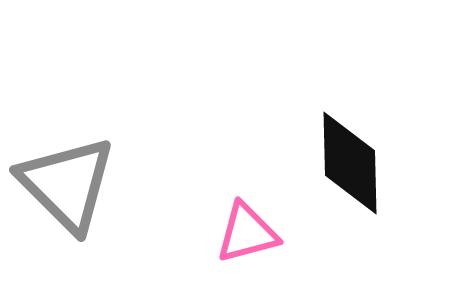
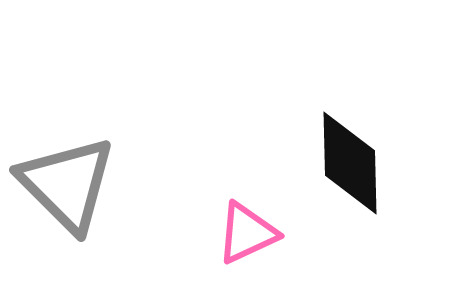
pink triangle: rotated 10 degrees counterclockwise
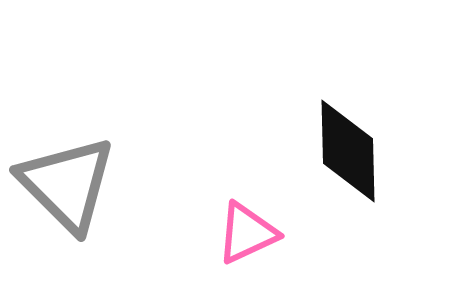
black diamond: moved 2 px left, 12 px up
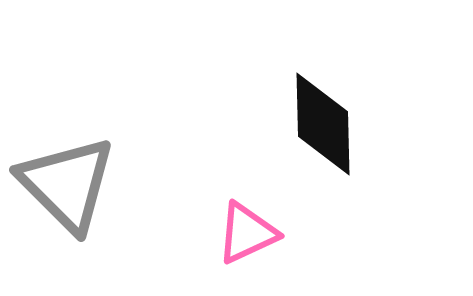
black diamond: moved 25 px left, 27 px up
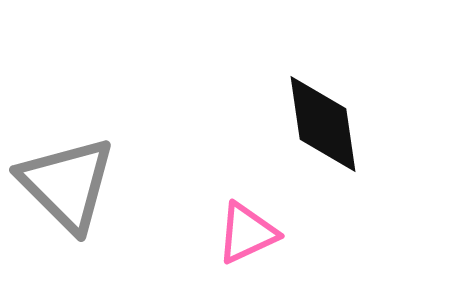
black diamond: rotated 7 degrees counterclockwise
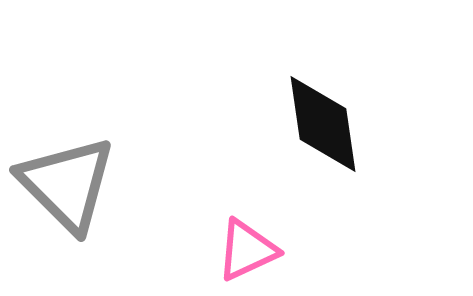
pink triangle: moved 17 px down
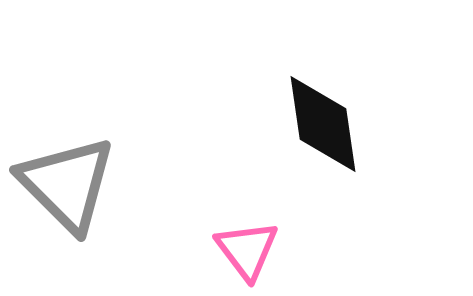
pink triangle: rotated 42 degrees counterclockwise
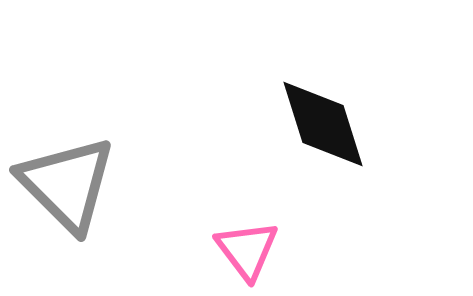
black diamond: rotated 9 degrees counterclockwise
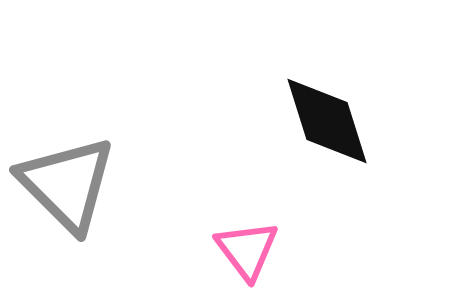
black diamond: moved 4 px right, 3 px up
